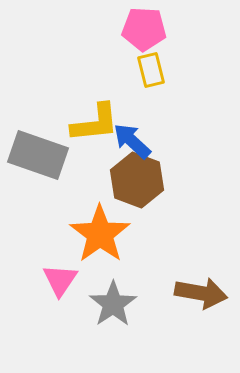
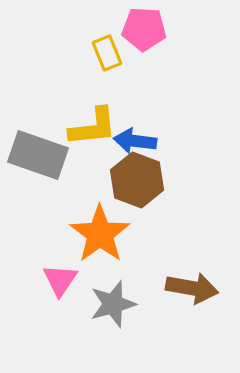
yellow rectangle: moved 44 px left, 17 px up; rotated 8 degrees counterclockwise
yellow L-shape: moved 2 px left, 4 px down
blue arrow: moved 3 px right; rotated 36 degrees counterclockwise
brown arrow: moved 9 px left, 5 px up
gray star: rotated 18 degrees clockwise
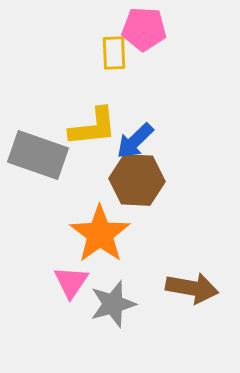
yellow rectangle: moved 7 px right; rotated 20 degrees clockwise
blue arrow: rotated 51 degrees counterclockwise
brown hexagon: rotated 18 degrees counterclockwise
pink triangle: moved 11 px right, 2 px down
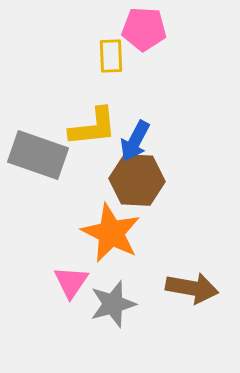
yellow rectangle: moved 3 px left, 3 px down
blue arrow: rotated 18 degrees counterclockwise
orange star: moved 11 px right, 1 px up; rotated 10 degrees counterclockwise
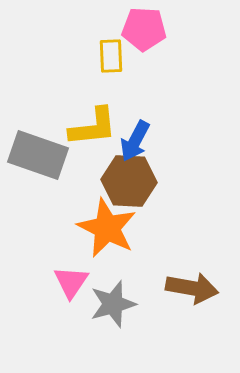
brown hexagon: moved 8 px left, 1 px down
orange star: moved 4 px left, 5 px up
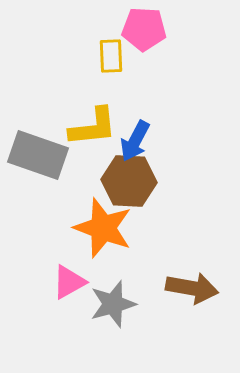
orange star: moved 4 px left; rotated 6 degrees counterclockwise
pink triangle: moved 2 px left; rotated 27 degrees clockwise
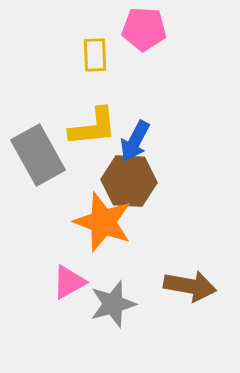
yellow rectangle: moved 16 px left, 1 px up
gray rectangle: rotated 42 degrees clockwise
orange star: moved 6 px up
brown arrow: moved 2 px left, 2 px up
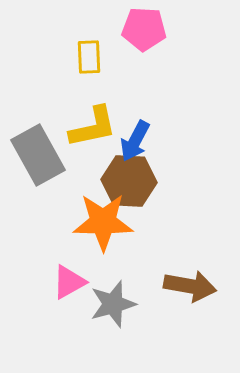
yellow rectangle: moved 6 px left, 2 px down
yellow L-shape: rotated 6 degrees counterclockwise
orange star: rotated 20 degrees counterclockwise
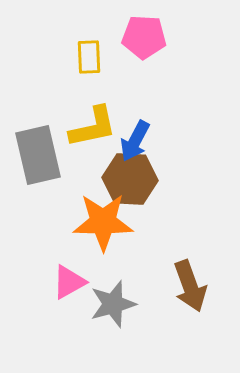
pink pentagon: moved 8 px down
gray rectangle: rotated 16 degrees clockwise
brown hexagon: moved 1 px right, 2 px up
brown arrow: rotated 60 degrees clockwise
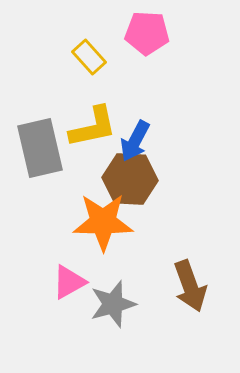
pink pentagon: moved 3 px right, 4 px up
yellow rectangle: rotated 40 degrees counterclockwise
gray rectangle: moved 2 px right, 7 px up
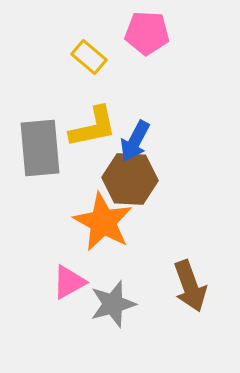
yellow rectangle: rotated 8 degrees counterclockwise
gray rectangle: rotated 8 degrees clockwise
orange star: rotated 28 degrees clockwise
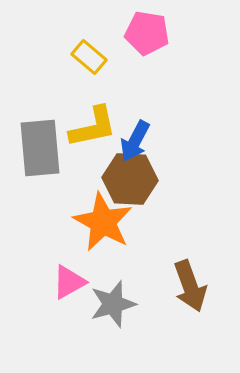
pink pentagon: rotated 6 degrees clockwise
